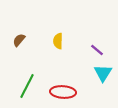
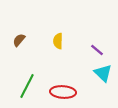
cyan triangle: rotated 18 degrees counterclockwise
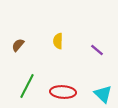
brown semicircle: moved 1 px left, 5 px down
cyan triangle: moved 21 px down
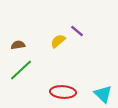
yellow semicircle: rotated 49 degrees clockwise
brown semicircle: rotated 40 degrees clockwise
purple line: moved 20 px left, 19 px up
green line: moved 6 px left, 16 px up; rotated 20 degrees clockwise
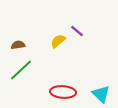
cyan triangle: moved 2 px left
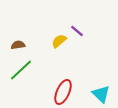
yellow semicircle: moved 1 px right
red ellipse: rotated 70 degrees counterclockwise
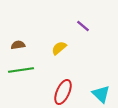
purple line: moved 6 px right, 5 px up
yellow semicircle: moved 7 px down
green line: rotated 35 degrees clockwise
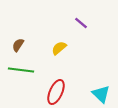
purple line: moved 2 px left, 3 px up
brown semicircle: rotated 48 degrees counterclockwise
green line: rotated 15 degrees clockwise
red ellipse: moved 7 px left
